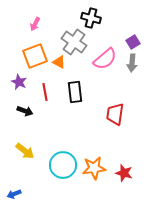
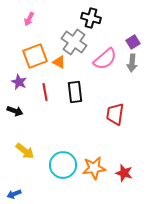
pink arrow: moved 6 px left, 5 px up
black arrow: moved 10 px left
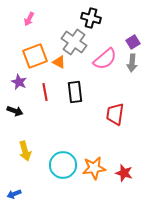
yellow arrow: rotated 36 degrees clockwise
